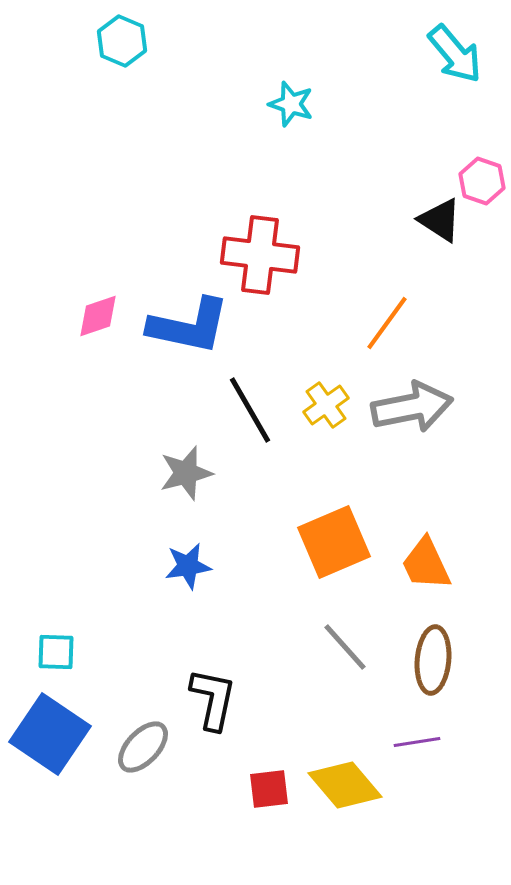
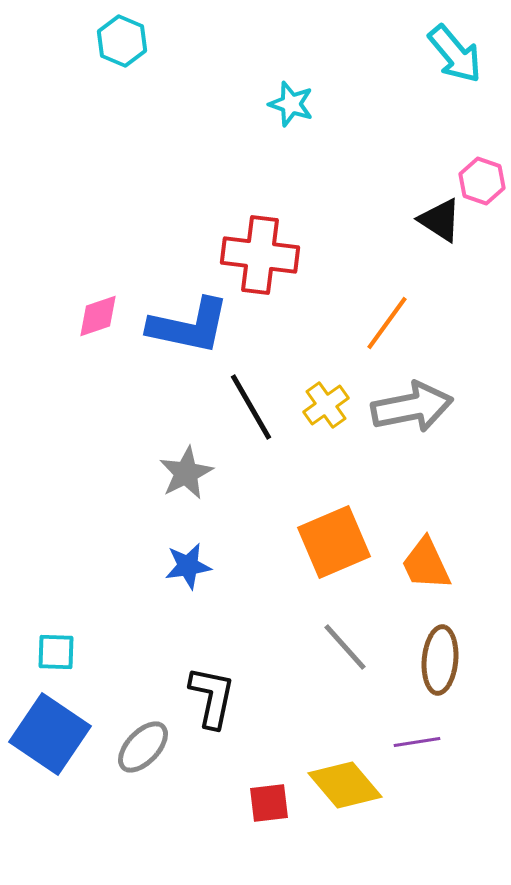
black line: moved 1 px right, 3 px up
gray star: rotated 12 degrees counterclockwise
brown ellipse: moved 7 px right
black L-shape: moved 1 px left, 2 px up
red square: moved 14 px down
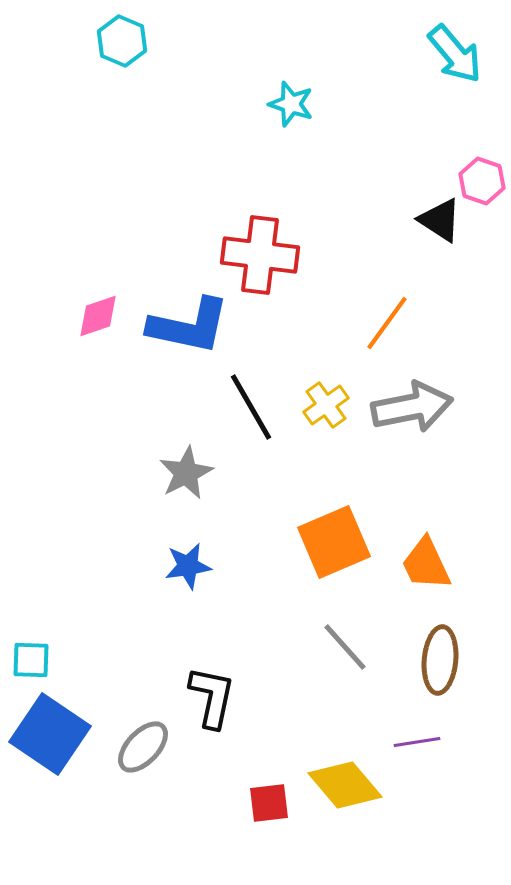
cyan square: moved 25 px left, 8 px down
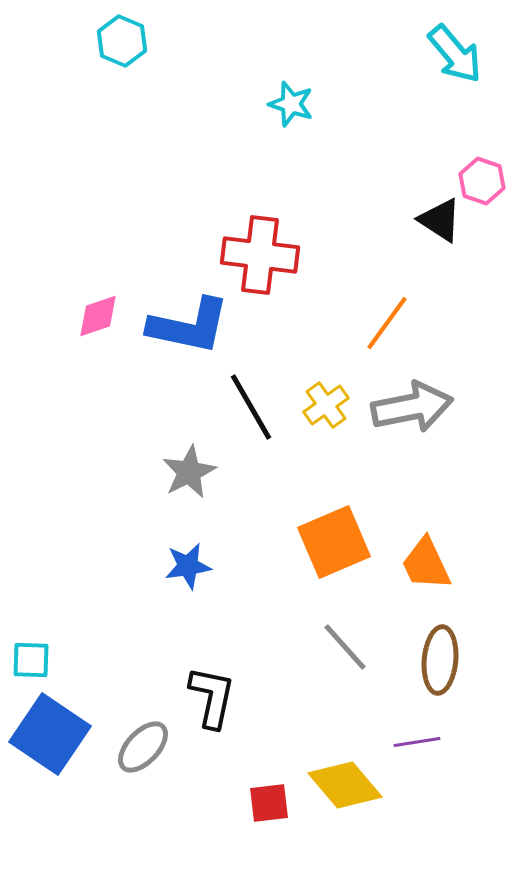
gray star: moved 3 px right, 1 px up
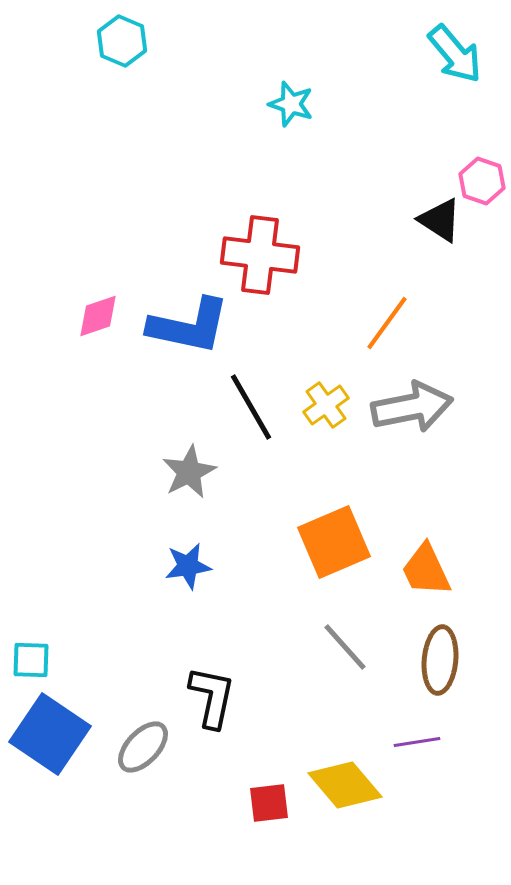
orange trapezoid: moved 6 px down
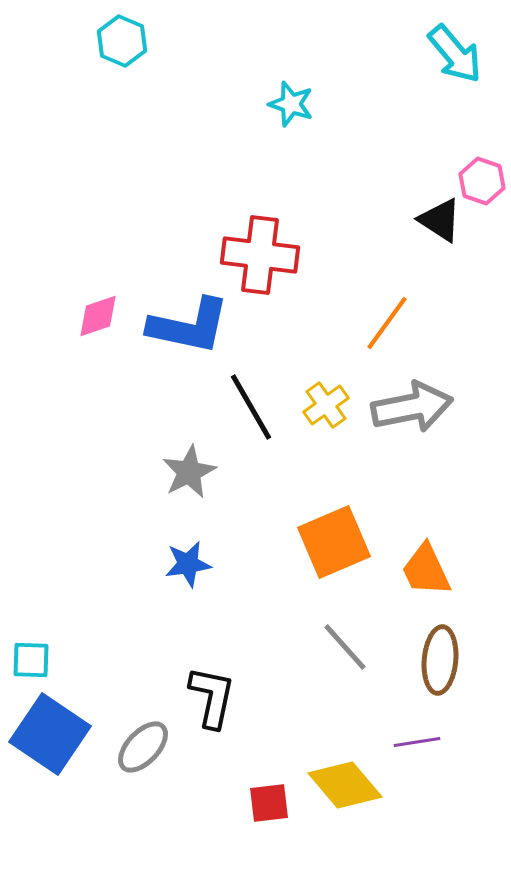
blue star: moved 2 px up
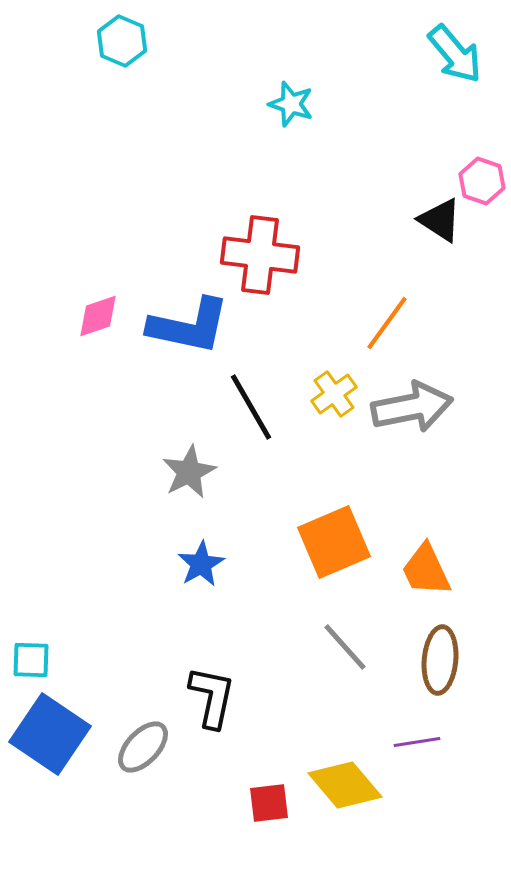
yellow cross: moved 8 px right, 11 px up
blue star: moved 13 px right; rotated 21 degrees counterclockwise
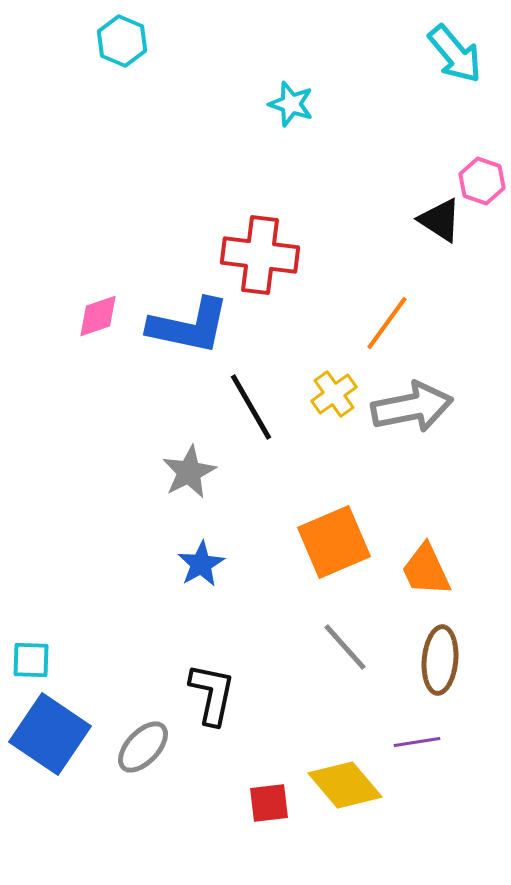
black L-shape: moved 3 px up
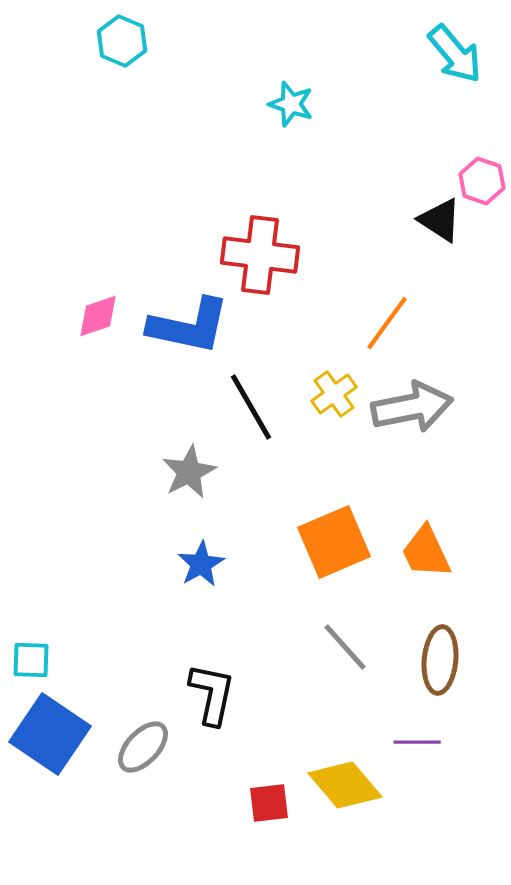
orange trapezoid: moved 18 px up
purple line: rotated 9 degrees clockwise
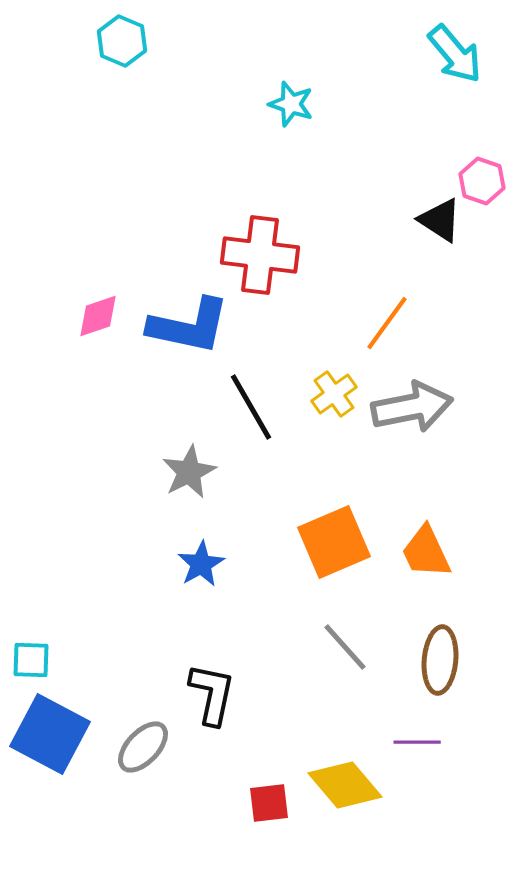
blue square: rotated 6 degrees counterclockwise
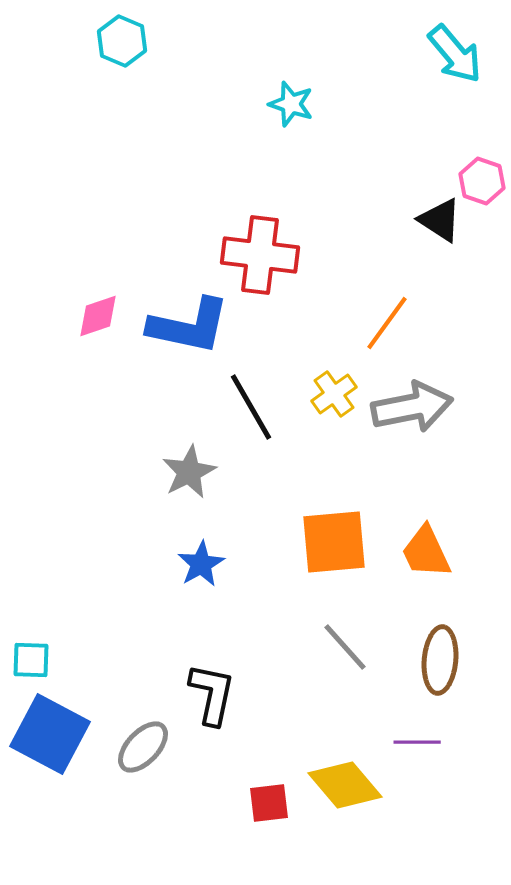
orange square: rotated 18 degrees clockwise
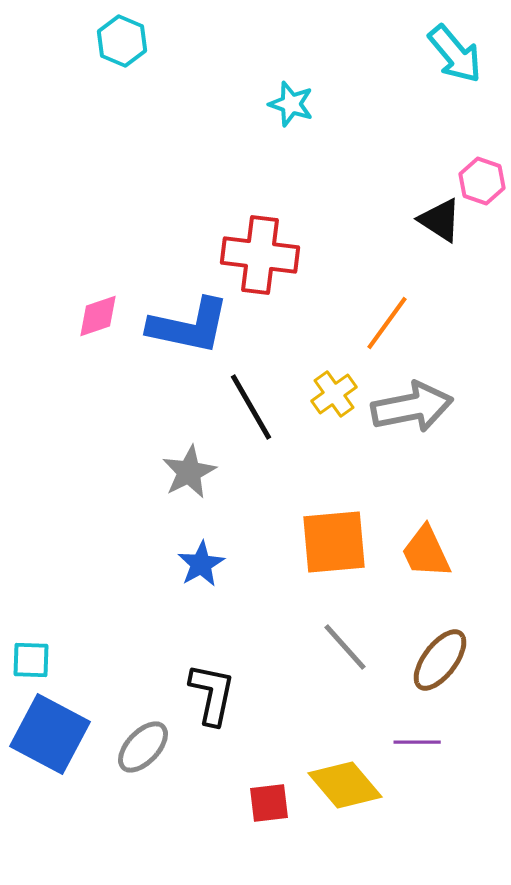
brown ellipse: rotated 32 degrees clockwise
